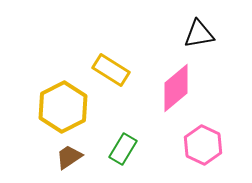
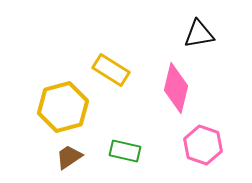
pink diamond: rotated 36 degrees counterclockwise
yellow hexagon: rotated 12 degrees clockwise
pink hexagon: rotated 6 degrees counterclockwise
green rectangle: moved 2 px right, 2 px down; rotated 72 degrees clockwise
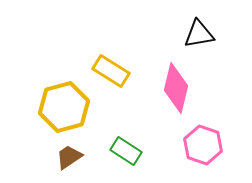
yellow rectangle: moved 1 px down
yellow hexagon: moved 1 px right
green rectangle: moved 1 px right; rotated 20 degrees clockwise
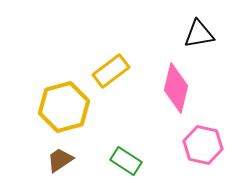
yellow rectangle: rotated 69 degrees counterclockwise
pink hexagon: rotated 6 degrees counterclockwise
green rectangle: moved 10 px down
brown trapezoid: moved 9 px left, 3 px down
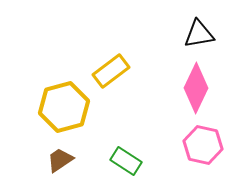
pink diamond: moved 20 px right; rotated 12 degrees clockwise
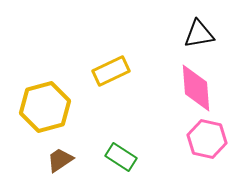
yellow rectangle: rotated 12 degrees clockwise
pink diamond: rotated 30 degrees counterclockwise
yellow hexagon: moved 19 px left
pink hexagon: moved 4 px right, 6 px up
green rectangle: moved 5 px left, 4 px up
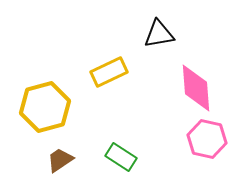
black triangle: moved 40 px left
yellow rectangle: moved 2 px left, 1 px down
